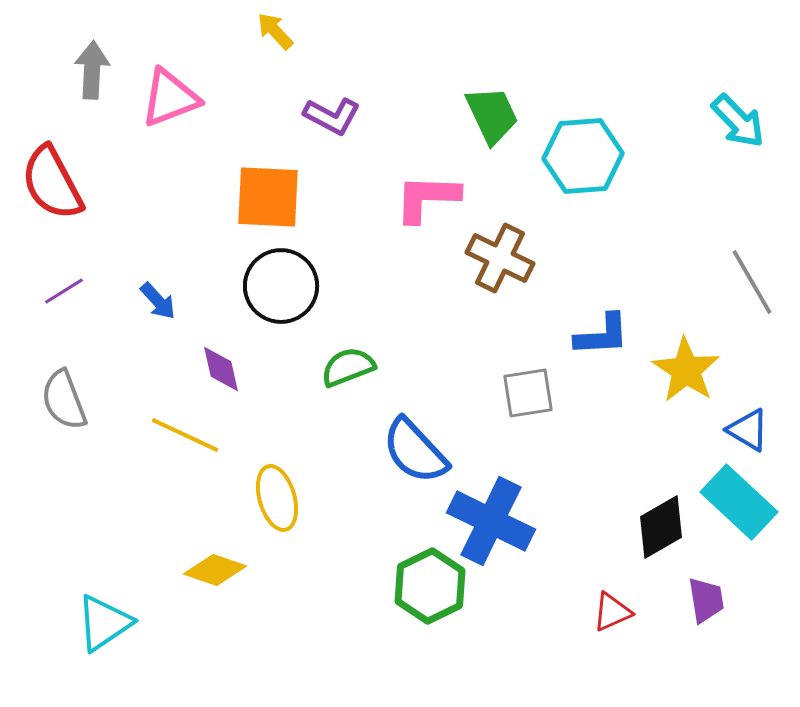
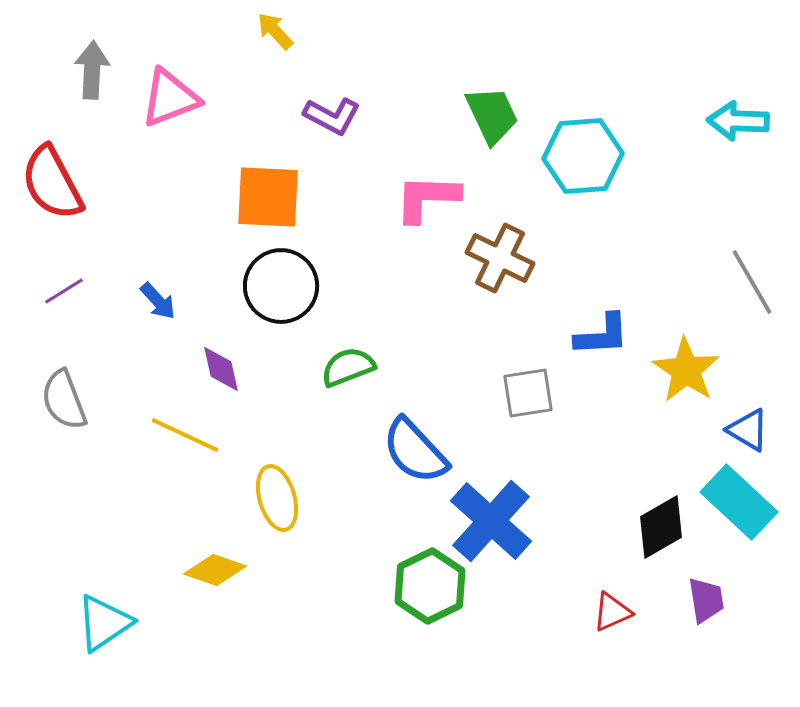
cyan arrow: rotated 136 degrees clockwise
blue cross: rotated 16 degrees clockwise
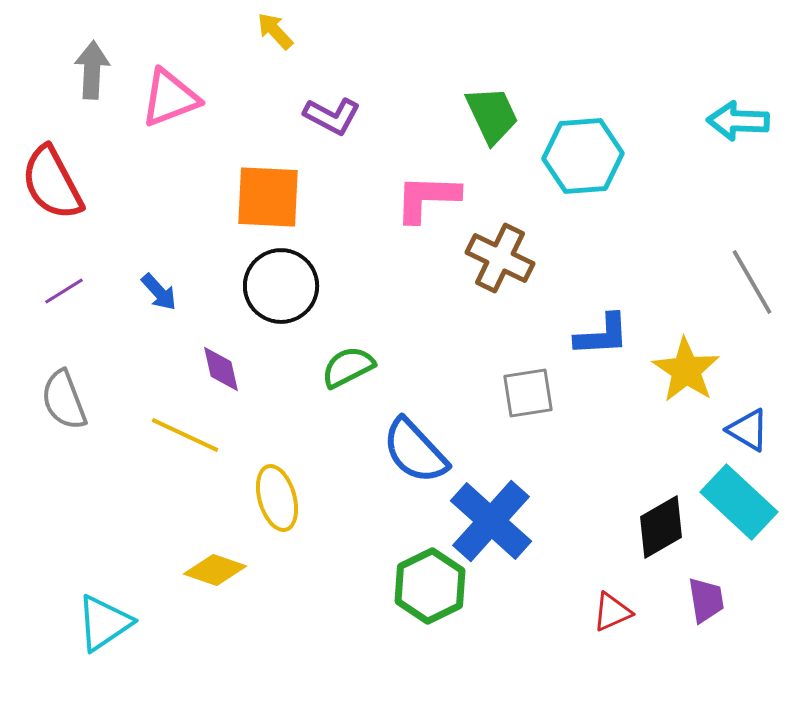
blue arrow: moved 1 px right, 9 px up
green semicircle: rotated 6 degrees counterclockwise
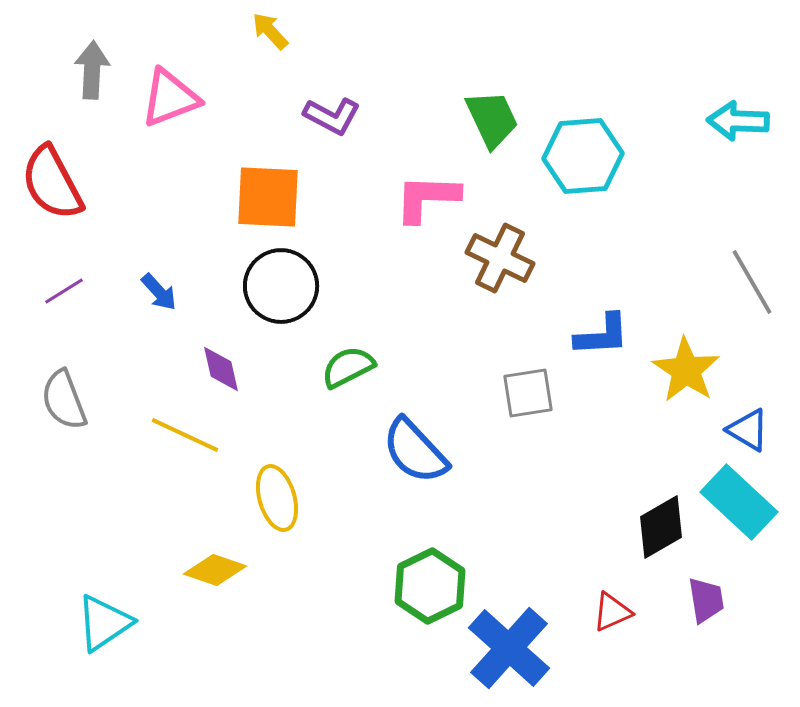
yellow arrow: moved 5 px left
green trapezoid: moved 4 px down
blue cross: moved 18 px right, 127 px down
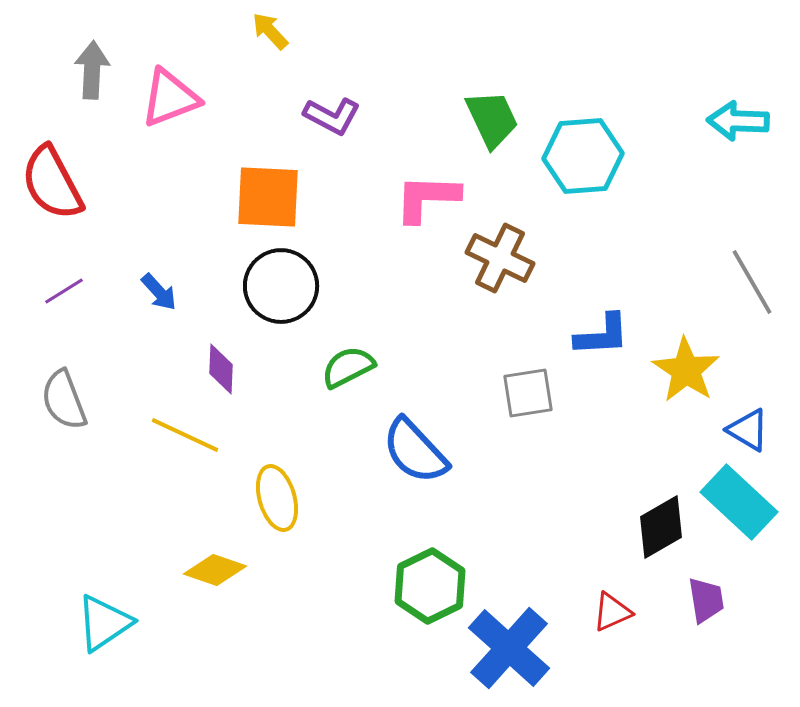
purple diamond: rotated 15 degrees clockwise
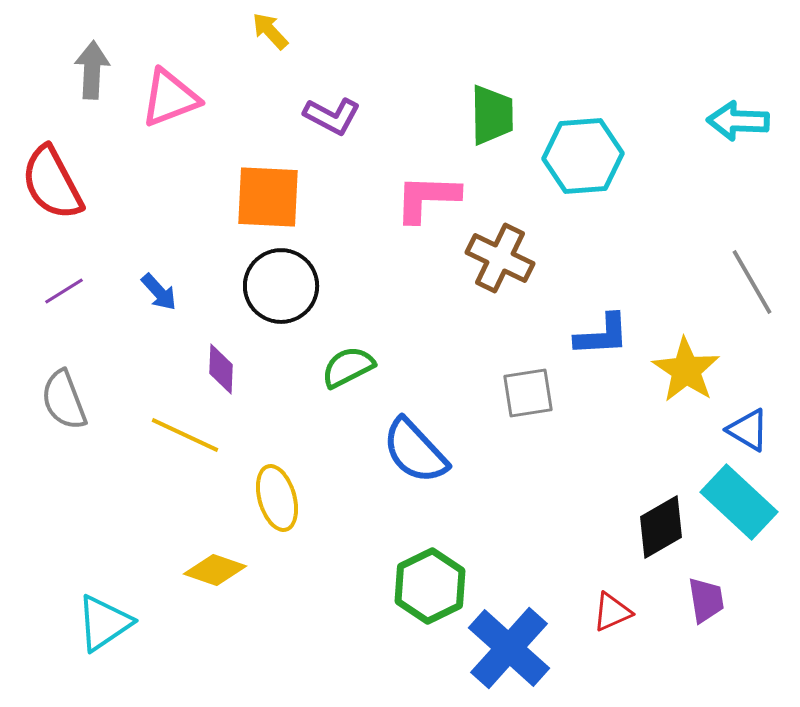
green trapezoid: moved 4 px up; rotated 24 degrees clockwise
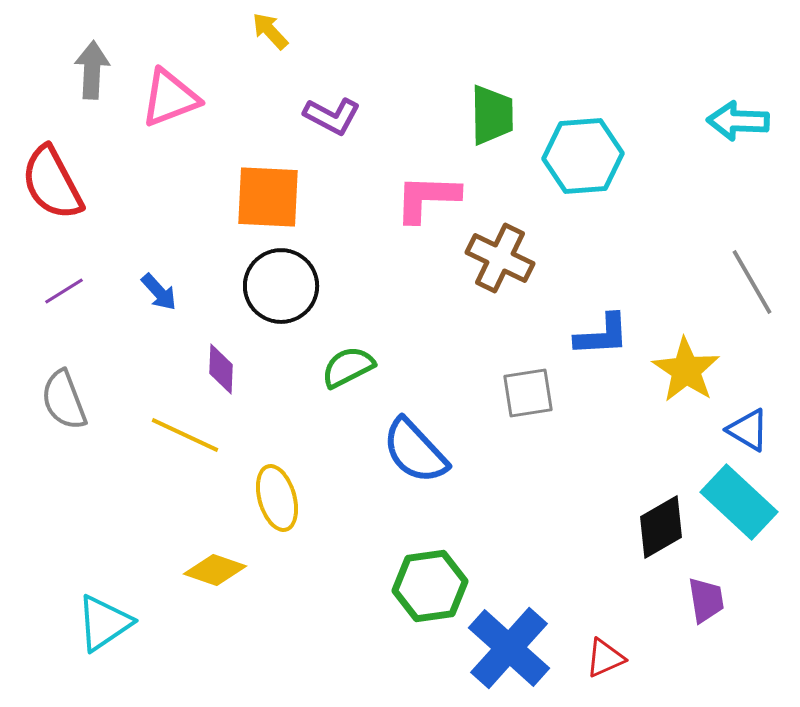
green hexagon: rotated 18 degrees clockwise
red triangle: moved 7 px left, 46 px down
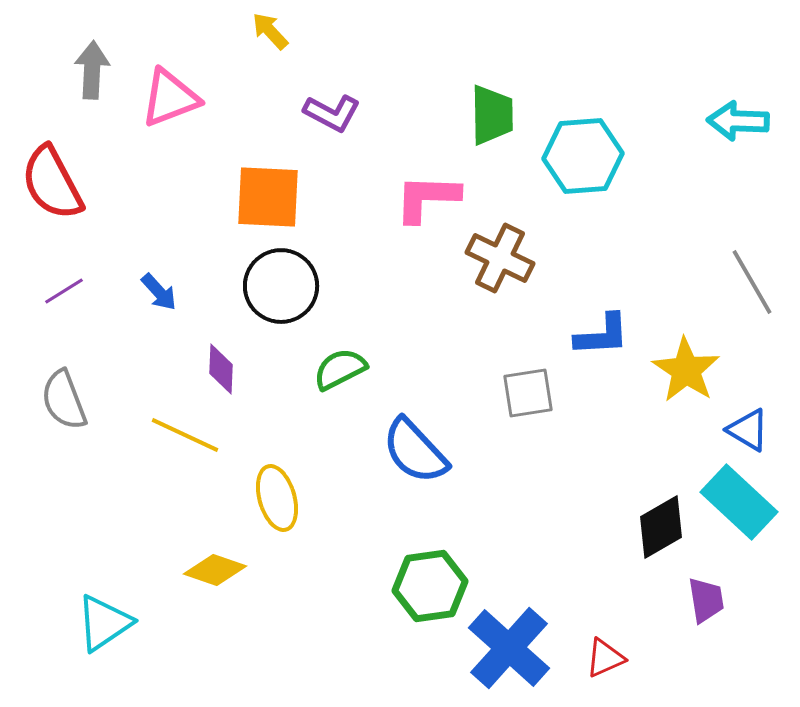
purple L-shape: moved 3 px up
green semicircle: moved 8 px left, 2 px down
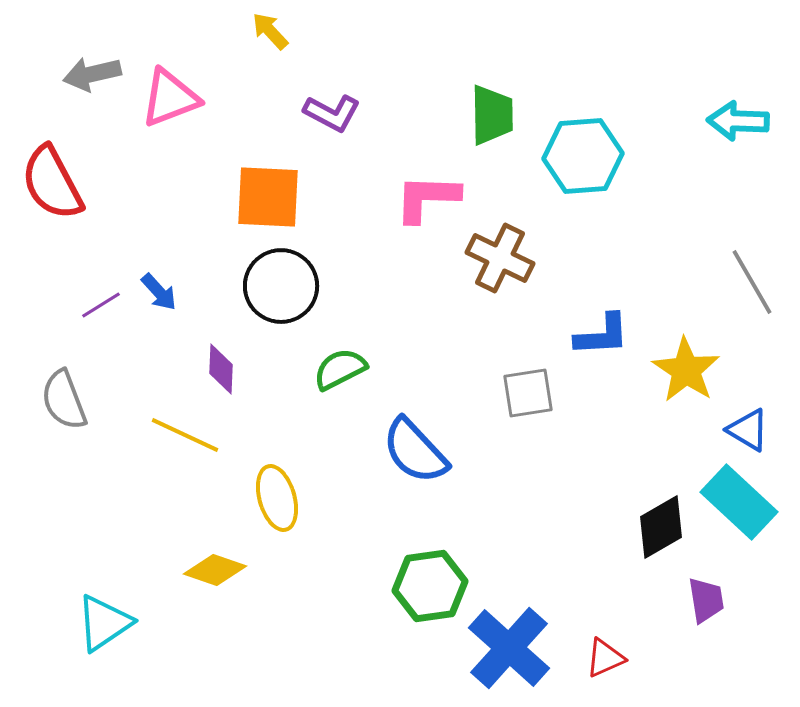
gray arrow: moved 4 px down; rotated 106 degrees counterclockwise
purple line: moved 37 px right, 14 px down
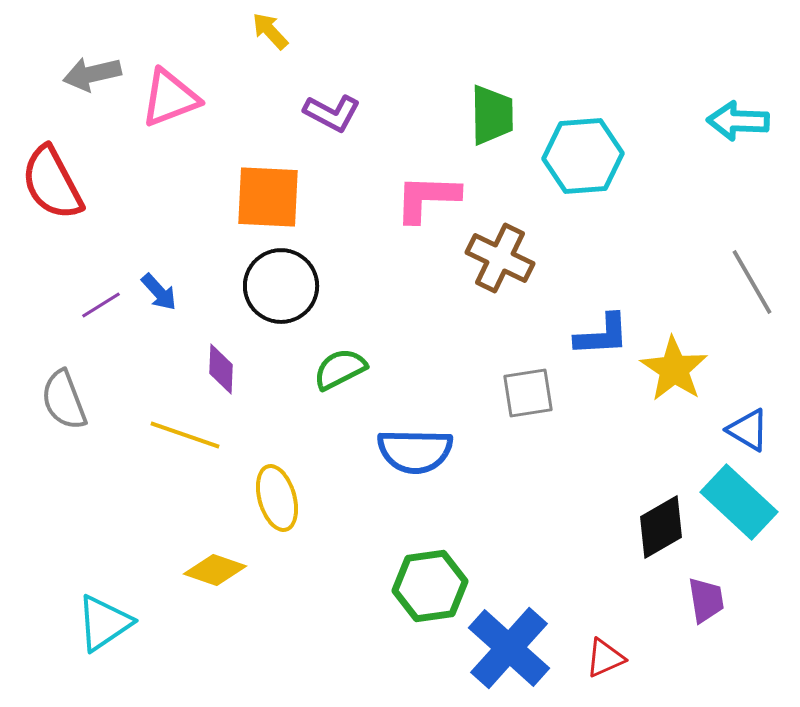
yellow star: moved 12 px left, 1 px up
yellow line: rotated 6 degrees counterclockwise
blue semicircle: rotated 46 degrees counterclockwise
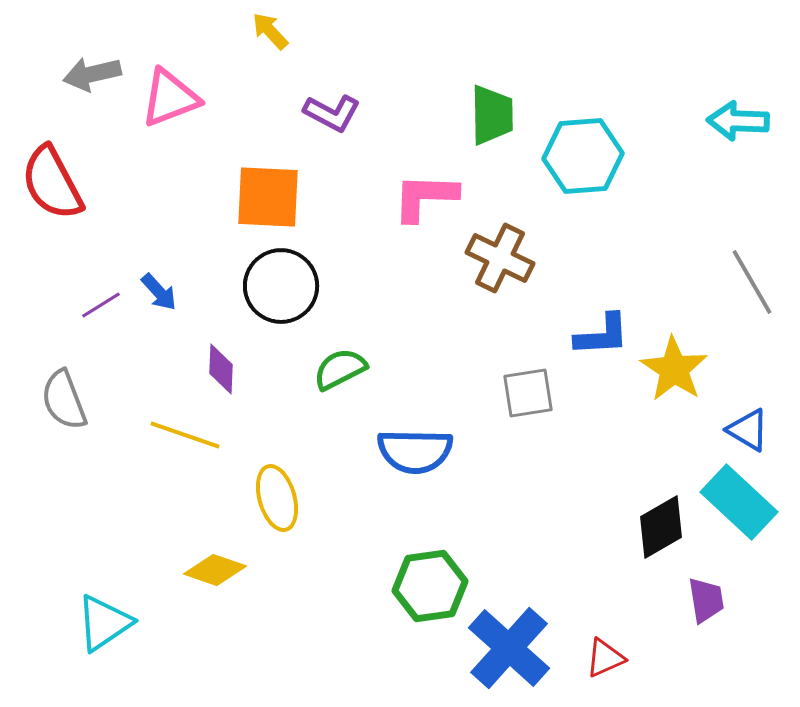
pink L-shape: moved 2 px left, 1 px up
